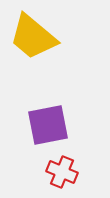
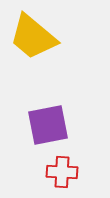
red cross: rotated 20 degrees counterclockwise
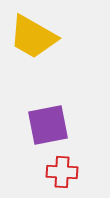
yellow trapezoid: rotated 10 degrees counterclockwise
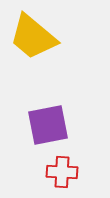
yellow trapezoid: rotated 10 degrees clockwise
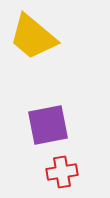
red cross: rotated 12 degrees counterclockwise
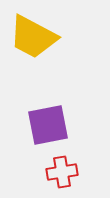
yellow trapezoid: rotated 12 degrees counterclockwise
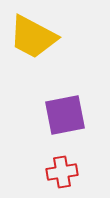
purple square: moved 17 px right, 10 px up
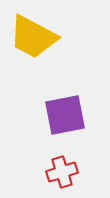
red cross: rotated 8 degrees counterclockwise
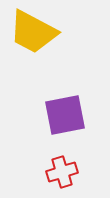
yellow trapezoid: moved 5 px up
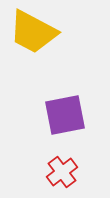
red cross: rotated 20 degrees counterclockwise
